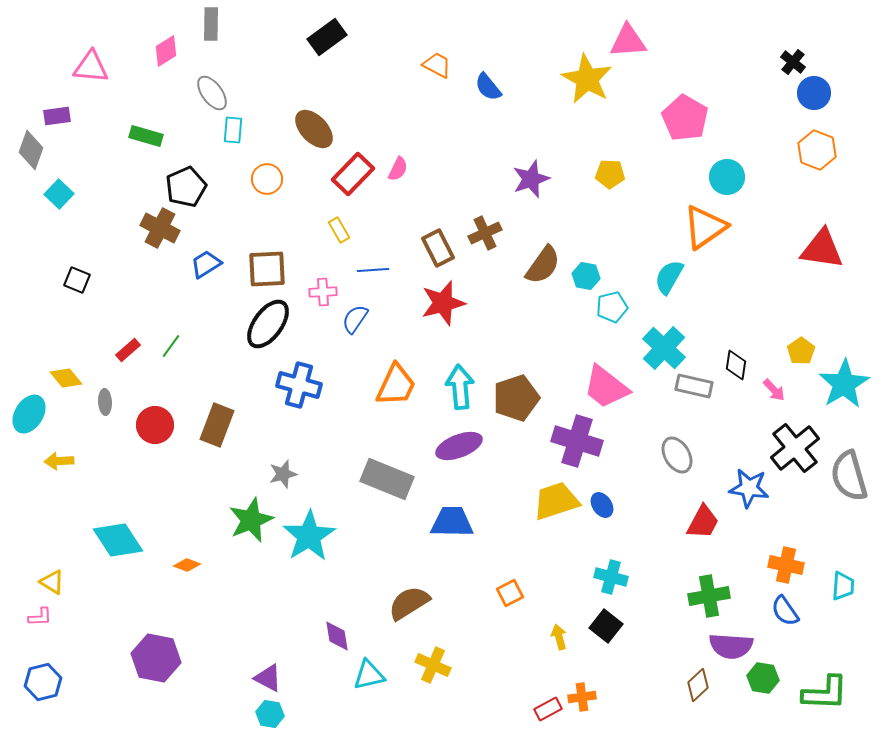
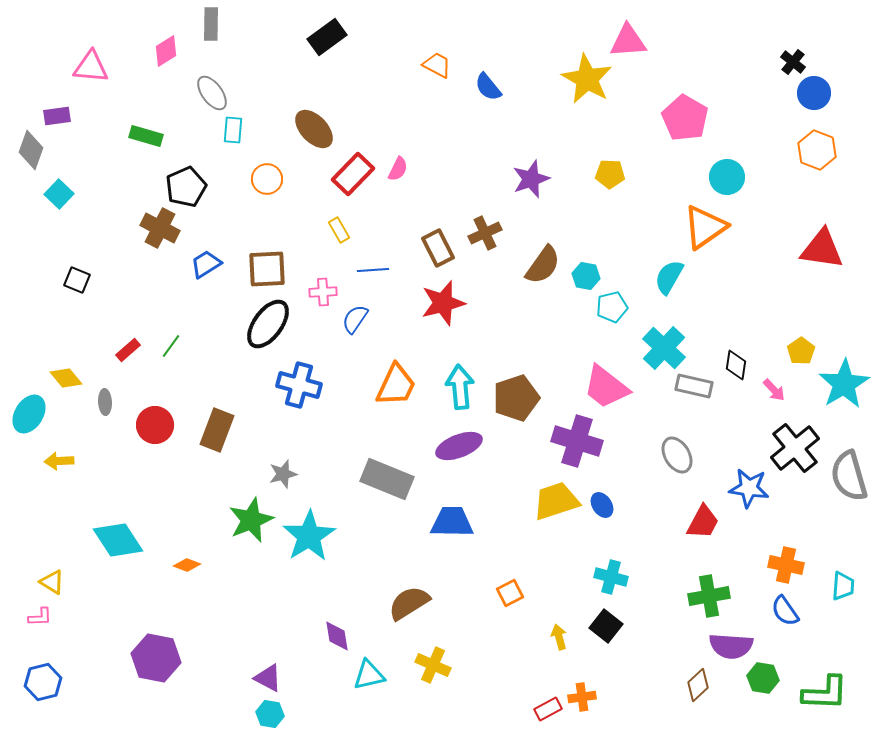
brown rectangle at (217, 425): moved 5 px down
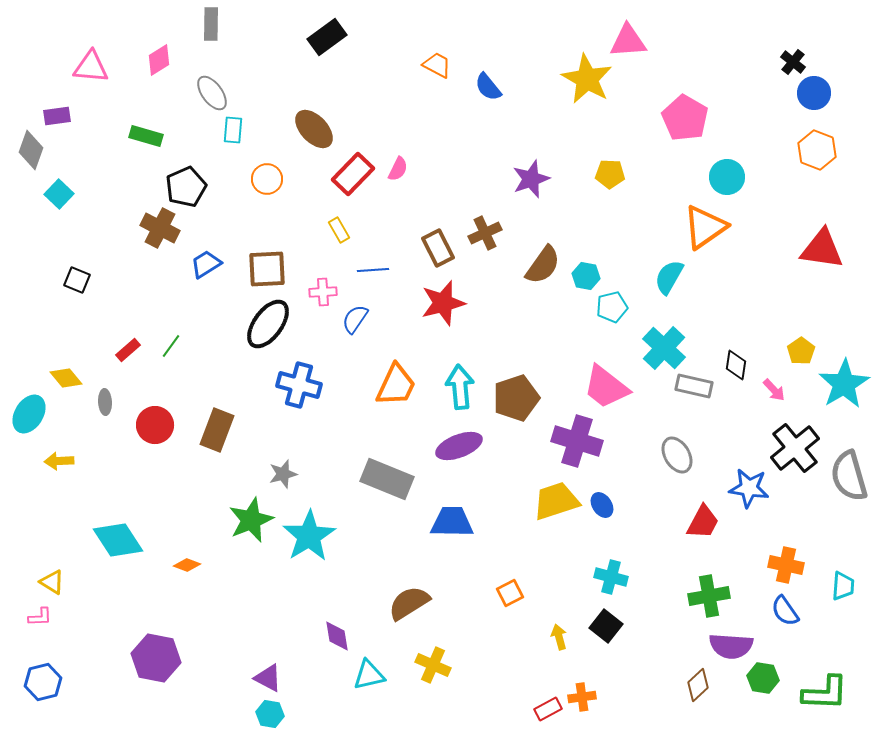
pink diamond at (166, 51): moved 7 px left, 9 px down
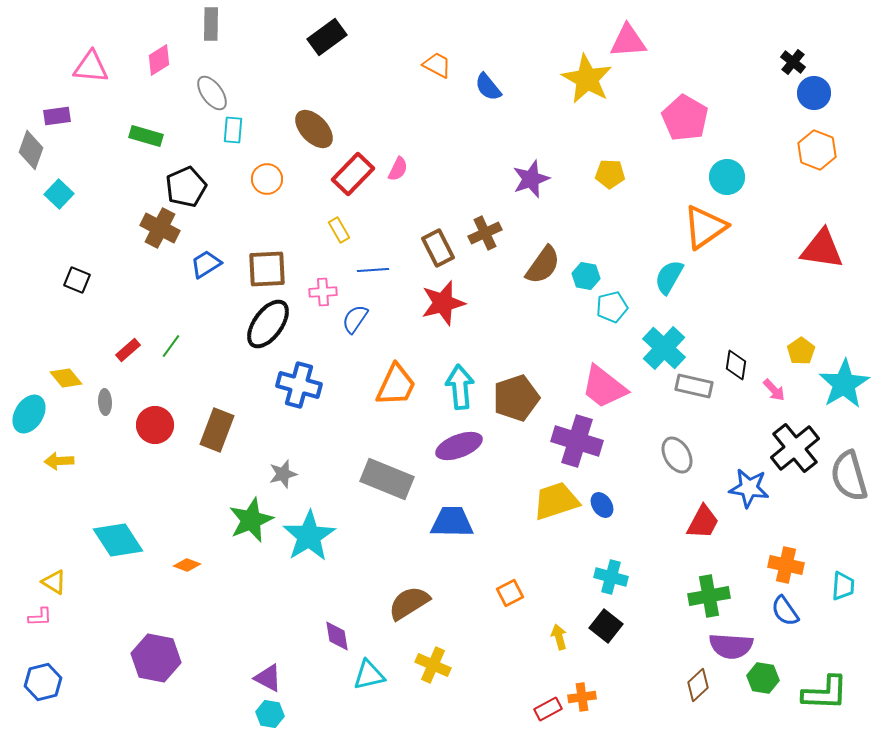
pink trapezoid at (606, 387): moved 2 px left
yellow triangle at (52, 582): moved 2 px right
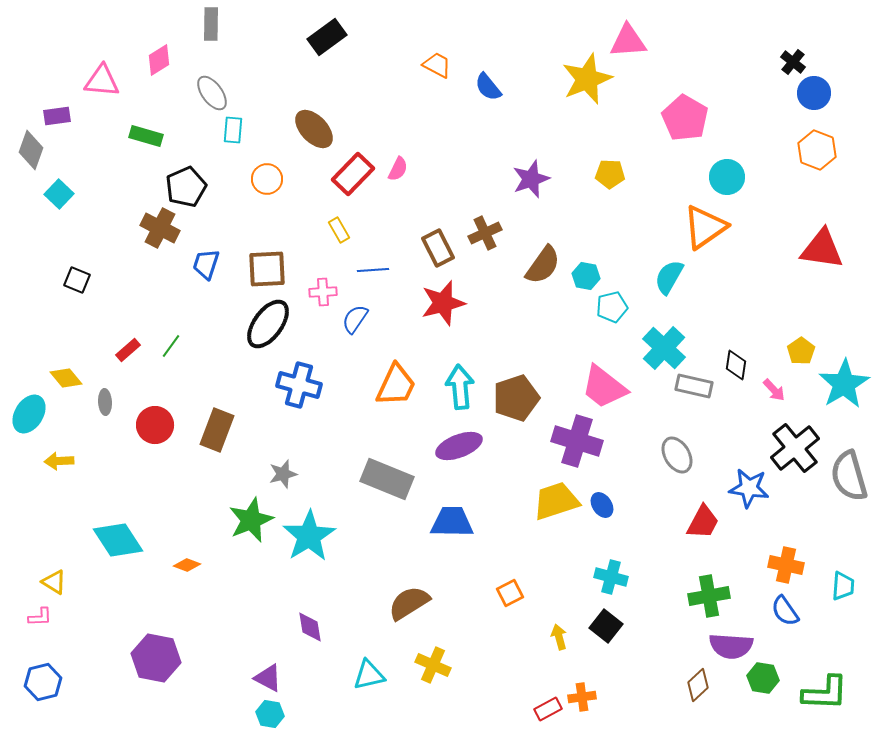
pink triangle at (91, 67): moved 11 px right, 14 px down
yellow star at (587, 79): rotated 21 degrees clockwise
blue trapezoid at (206, 264): rotated 40 degrees counterclockwise
purple diamond at (337, 636): moved 27 px left, 9 px up
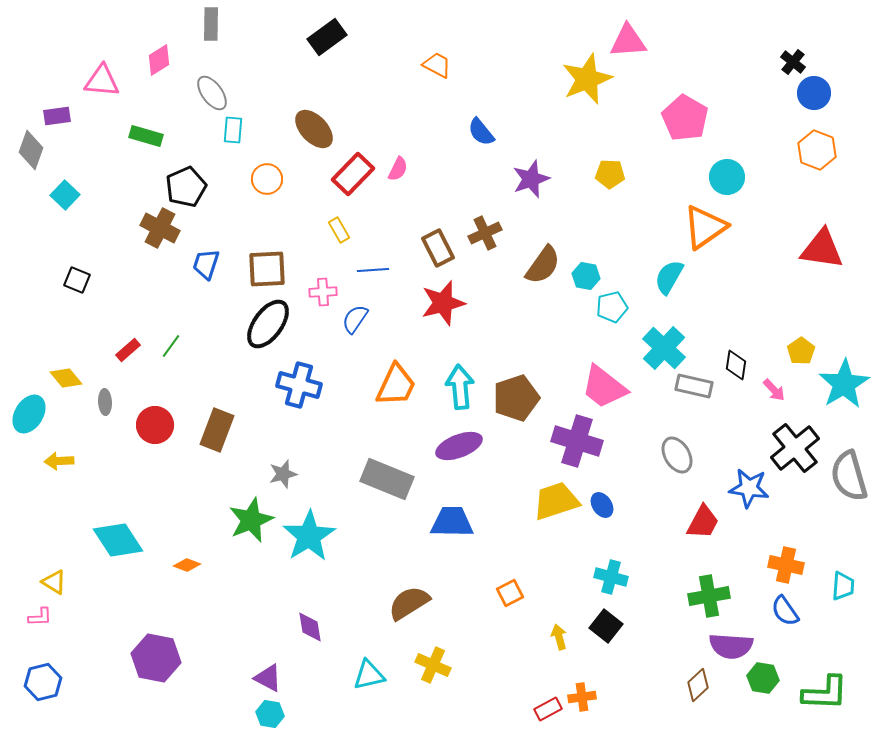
blue semicircle at (488, 87): moved 7 px left, 45 px down
cyan square at (59, 194): moved 6 px right, 1 px down
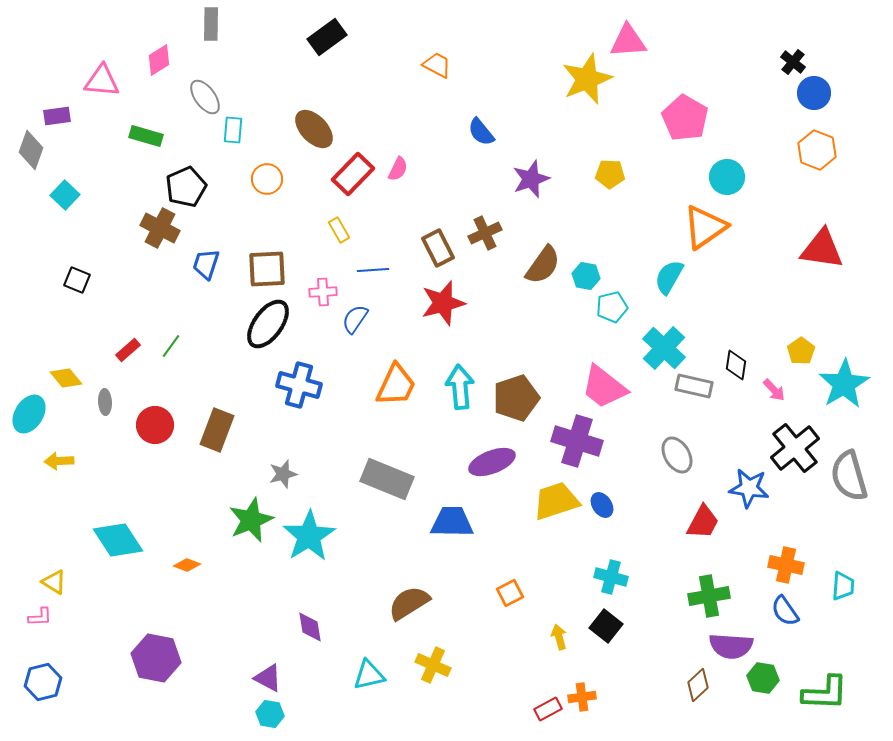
gray ellipse at (212, 93): moved 7 px left, 4 px down
purple ellipse at (459, 446): moved 33 px right, 16 px down
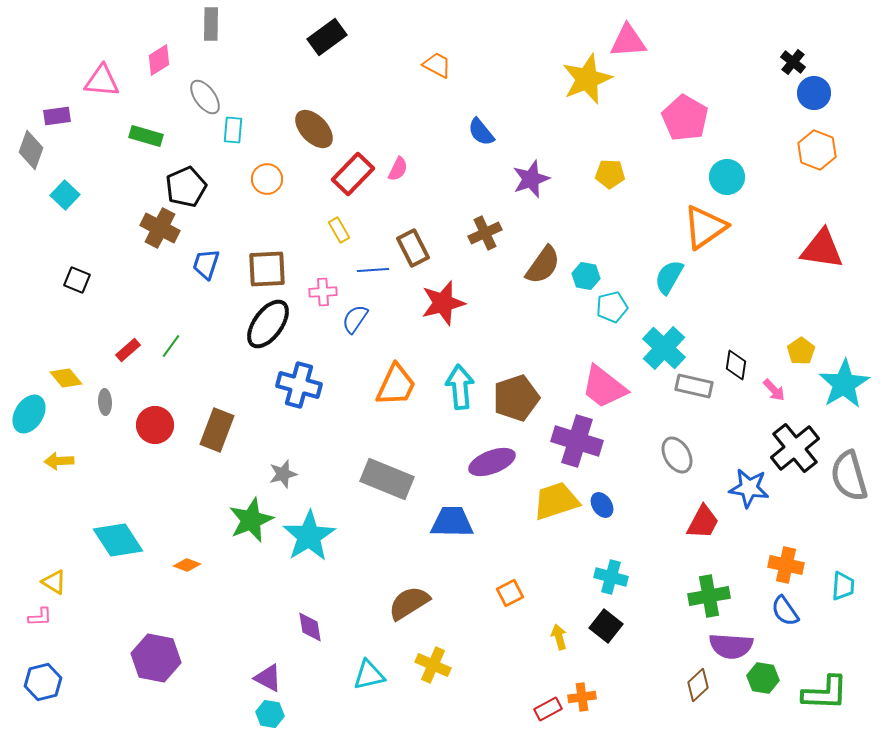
brown rectangle at (438, 248): moved 25 px left
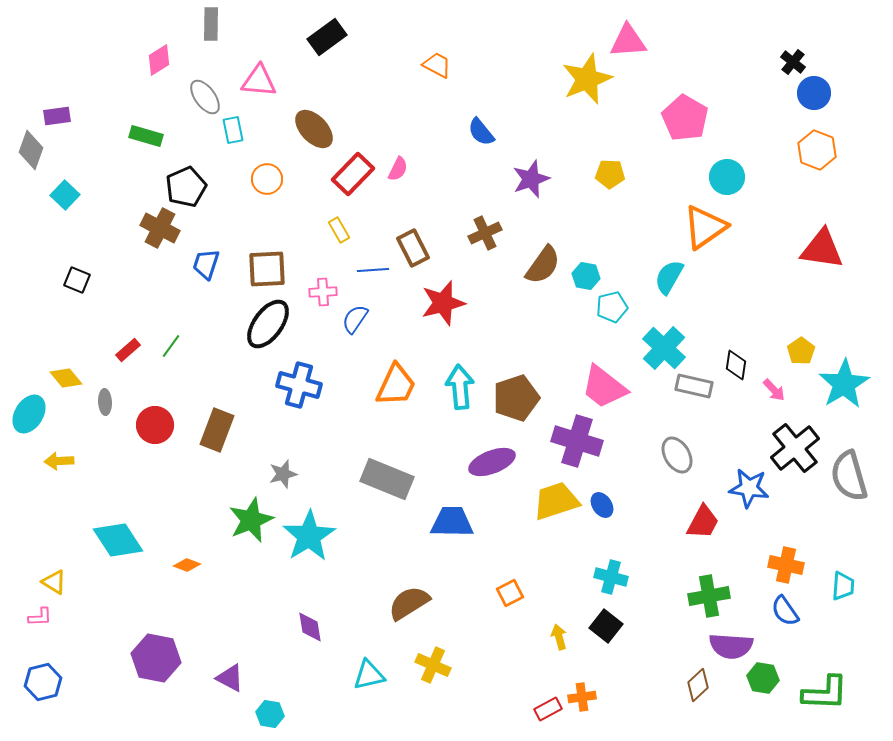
pink triangle at (102, 81): moved 157 px right
cyan rectangle at (233, 130): rotated 16 degrees counterclockwise
purple triangle at (268, 678): moved 38 px left
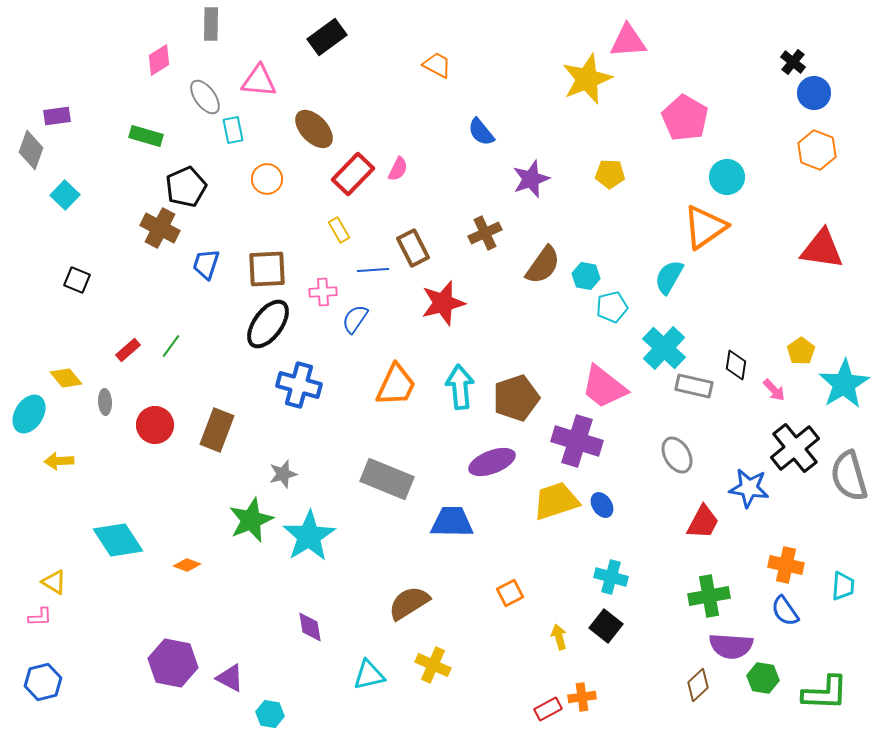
purple hexagon at (156, 658): moved 17 px right, 5 px down
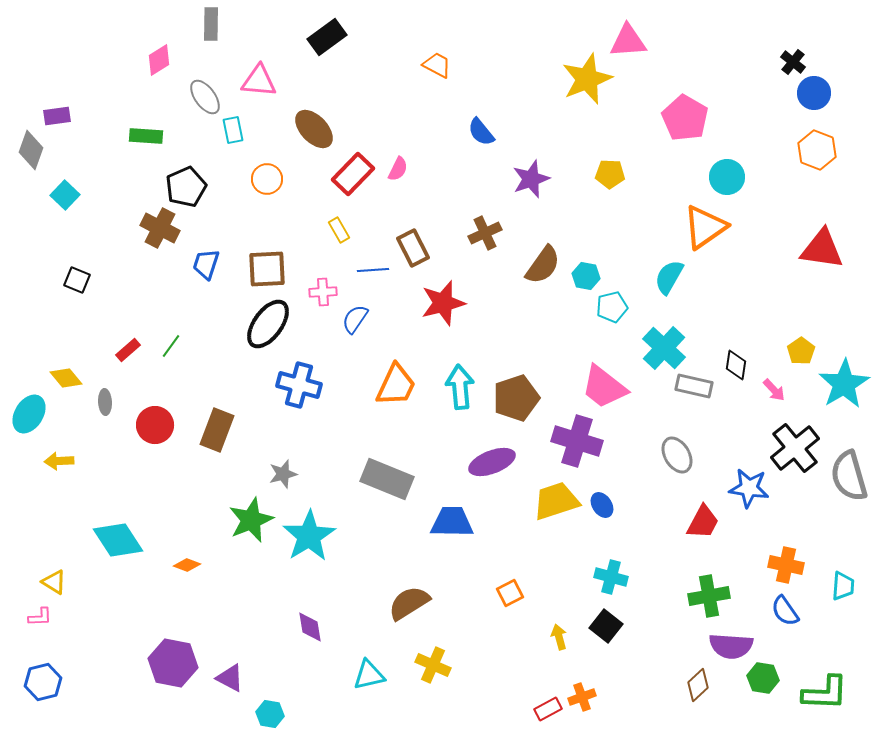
green rectangle at (146, 136): rotated 12 degrees counterclockwise
orange cross at (582, 697): rotated 12 degrees counterclockwise
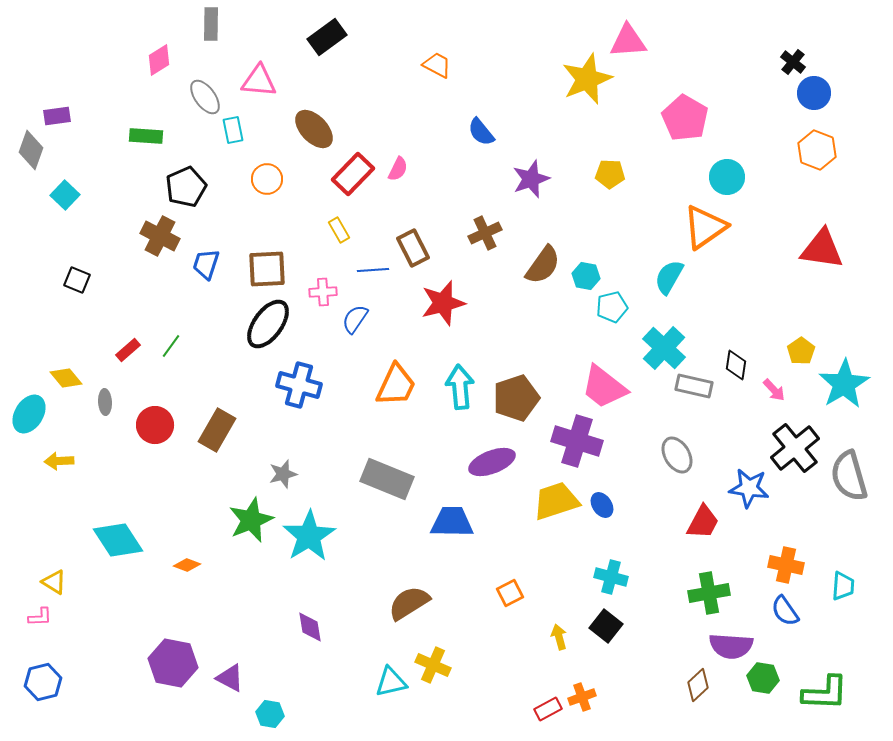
brown cross at (160, 228): moved 8 px down
brown rectangle at (217, 430): rotated 9 degrees clockwise
green cross at (709, 596): moved 3 px up
cyan triangle at (369, 675): moved 22 px right, 7 px down
